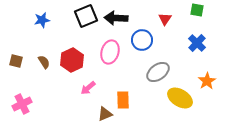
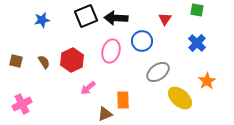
blue circle: moved 1 px down
pink ellipse: moved 1 px right, 1 px up
yellow ellipse: rotated 10 degrees clockwise
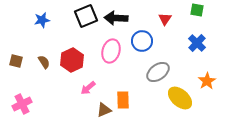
brown triangle: moved 1 px left, 4 px up
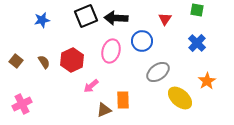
brown square: rotated 24 degrees clockwise
pink arrow: moved 3 px right, 2 px up
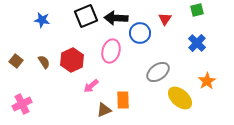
green square: rotated 24 degrees counterclockwise
blue star: rotated 21 degrees clockwise
blue circle: moved 2 px left, 8 px up
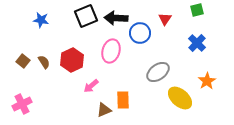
blue star: moved 1 px left
brown square: moved 7 px right
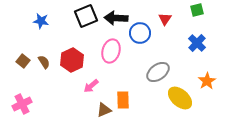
blue star: moved 1 px down
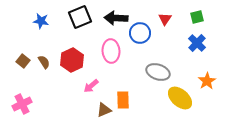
green square: moved 7 px down
black square: moved 6 px left, 1 px down
pink ellipse: rotated 20 degrees counterclockwise
gray ellipse: rotated 55 degrees clockwise
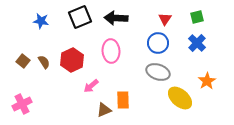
blue circle: moved 18 px right, 10 px down
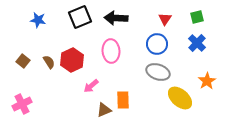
blue star: moved 3 px left, 1 px up
blue circle: moved 1 px left, 1 px down
brown semicircle: moved 5 px right
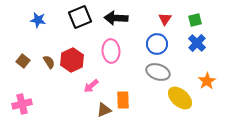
green square: moved 2 px left, 3 px down
pink cross: rotated 12 degrees clockwise
